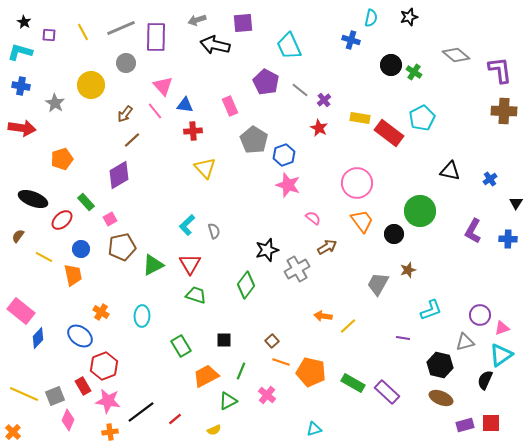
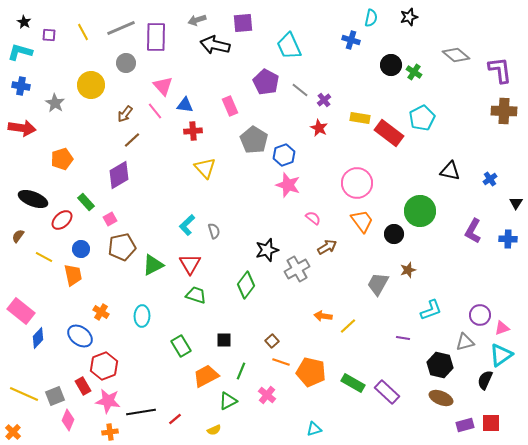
black line at (141, 412): rotated 28 degrees clockwise
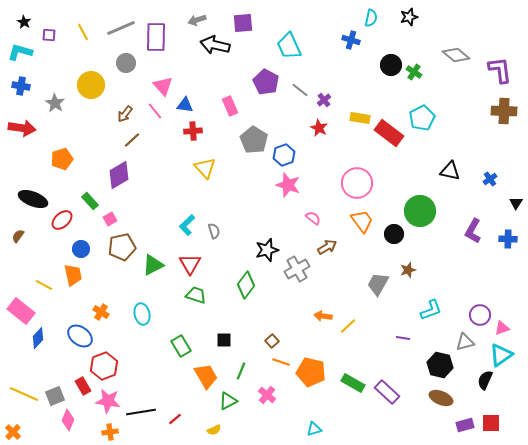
green rectangle at (86, 202): moved 4 px right, 1 px up
yellow line at (44, 257): moved 28 px down
cyan ellipse at (142, 316): moved 2 px up; rotated 15 degrees counterclockwise
orange trapezoid at (206, 376): rotated 88 degrees clockwise
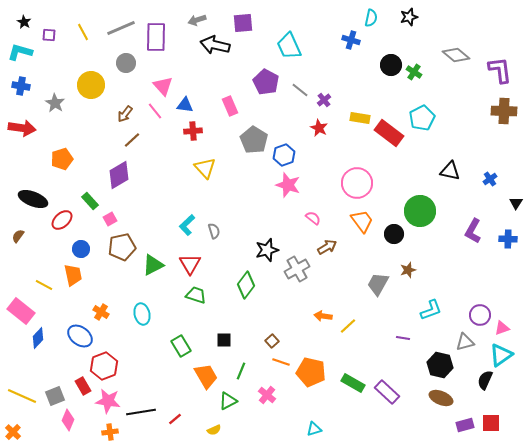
yellow line at (24, 394): moved 2 px left, 2 px down
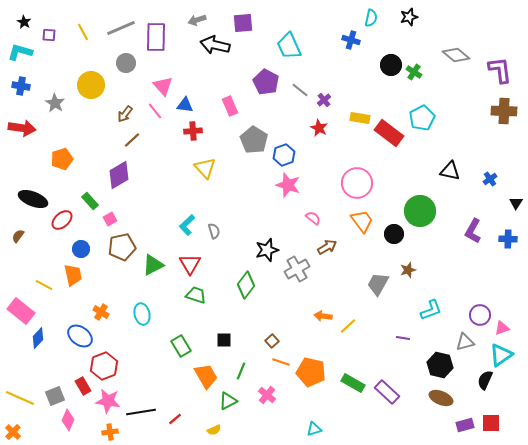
yellow line at (22, 396): moved 2 px left, 2 px down
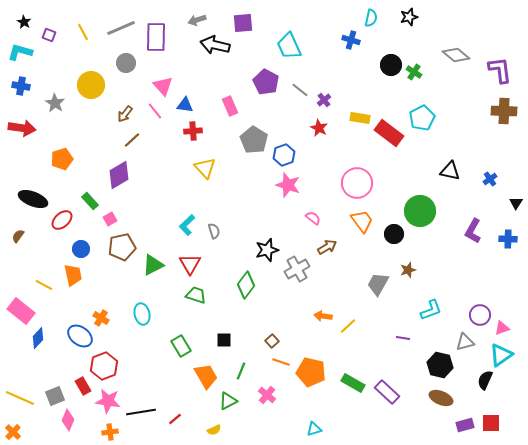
purple square at (49, 35): rotated 16 degrees clockwise
orange cross at (101, 312): moved 6 px down
